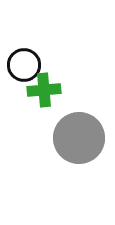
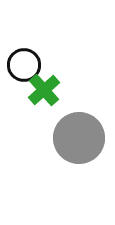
green cross: rotated 36 degrees counterclockwise
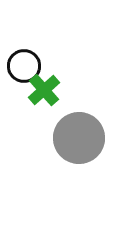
black circle: moved 1 px down
